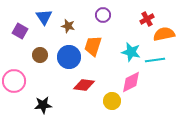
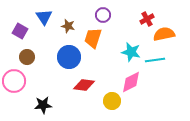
orange trapezoid: moved 8 px up
brown circle: moved 13 px left, 2 px down
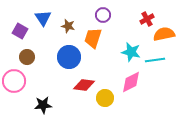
blue triangle: moved 1 px left, 1 px down
yellow circle: moved 7 px left, 3 px up
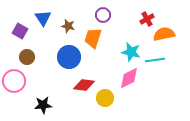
pink diamond: moved 2 px left, 4 px up
